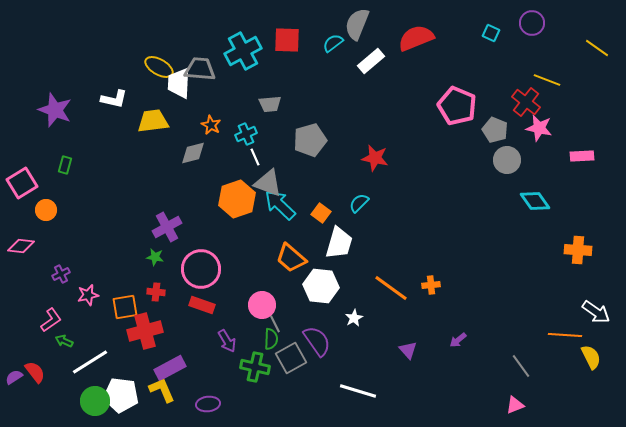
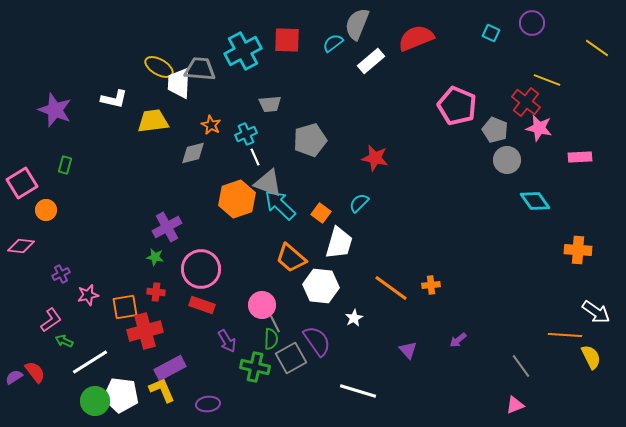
pink rectangle at (582, 156): moved 2 px left, 1 px down
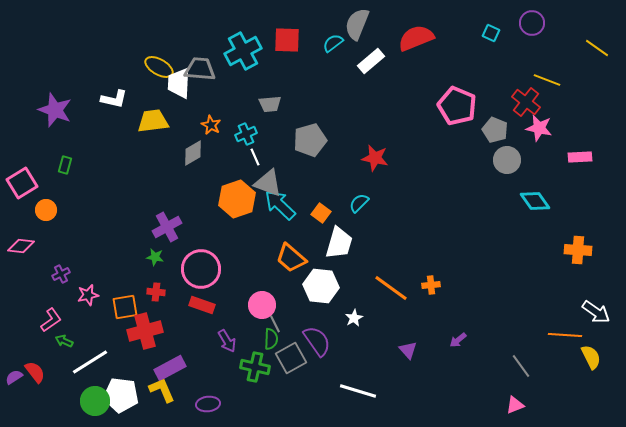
gray diamond at (193, 153): rotated 16 degrees counterclockwise
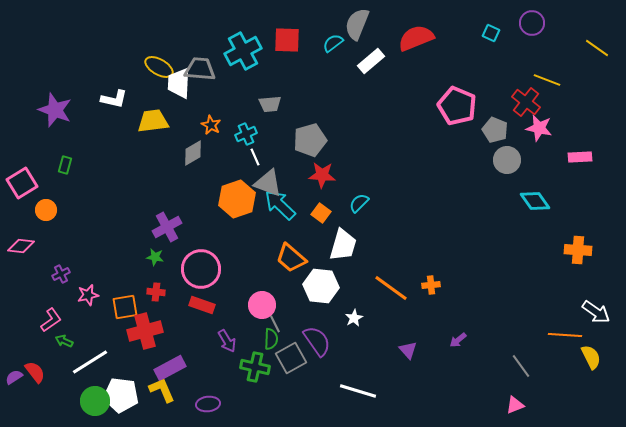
red star at (375, 158): moved 53 px left, 17 px down; rotated 8 degrees counterclockwise
white trapezoid at (339, 243): moved 4 px right, 2 px down
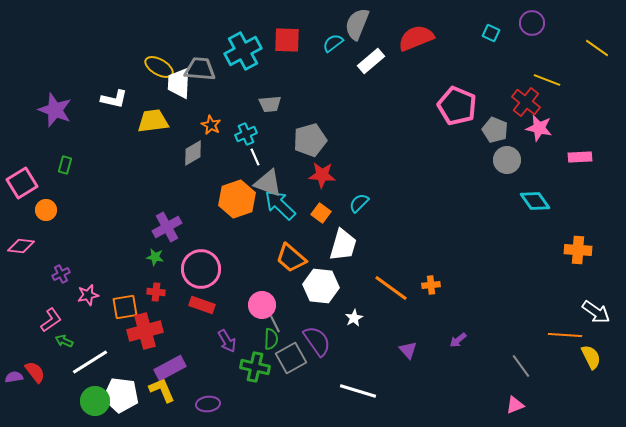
purple semicircle at (14, 377): rotated 24 degrees clockwise
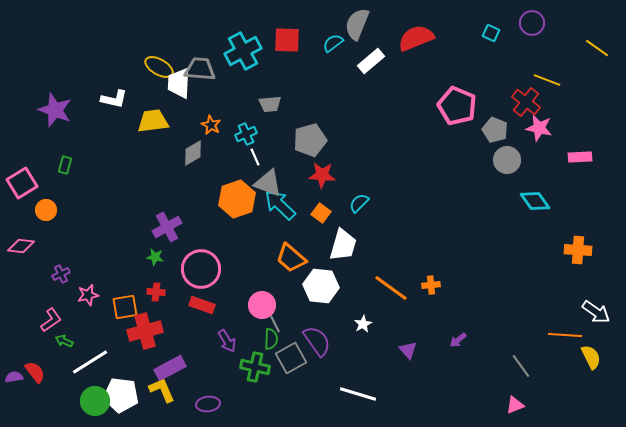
white star at (354, 318): moved 9 px right, 6 px down
white line at (358, 391): moved 3 px down
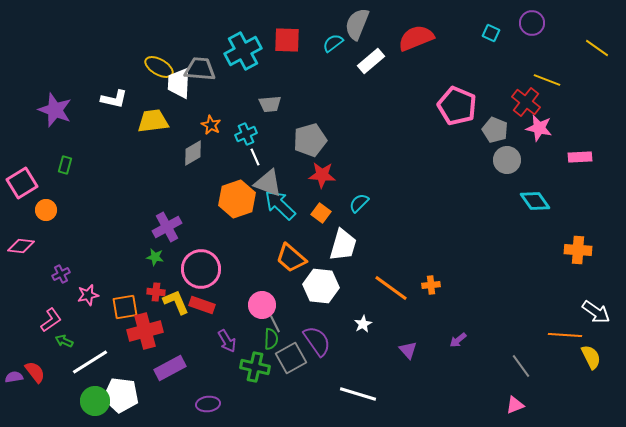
yellow L-shape at (162, 390): moved 14 px right, 88 px up
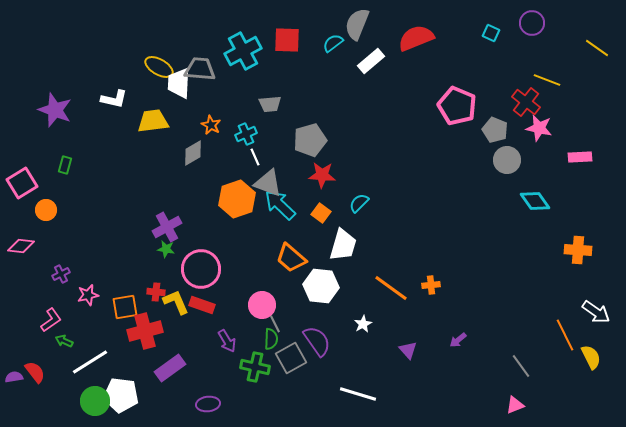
green star at (155, 257): moved 11 px right, 8 px up
orange line at (565, 335): rotated 60 degrees clockwise
purple rectangle at (170, 368): rotated 8 degrees counterclockwise
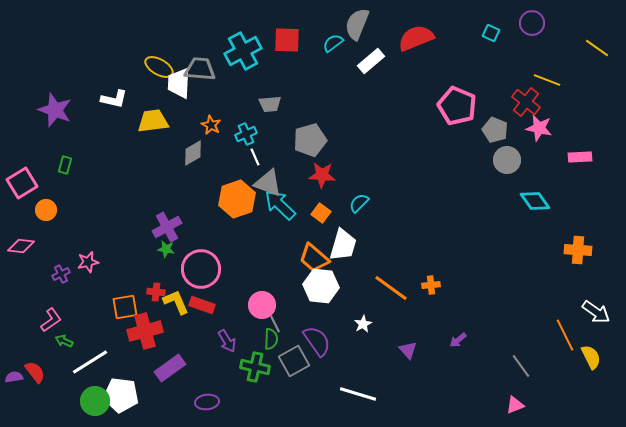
orange trapezoid at (291, 258): moved 23 px right
pink star at (88, 295): moved 33 px up
gray square at (291, 358): moved 3 px right, 3 px down
purple ellipse at (208, 404): moved 1 px left, 2 px up
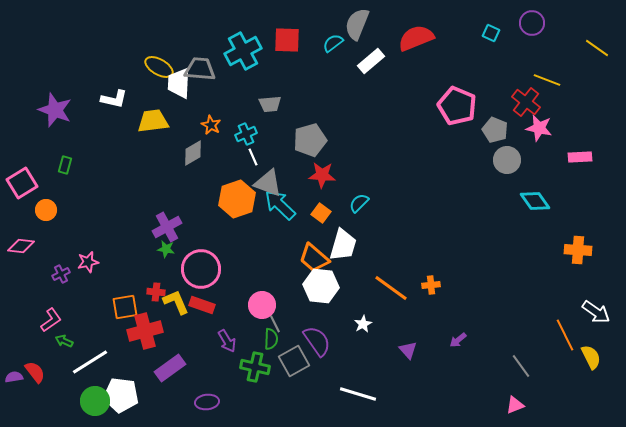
white line at (255, 157): moved 2 px left
